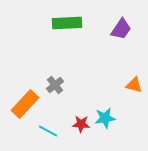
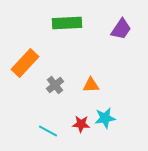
orange triangle: moved 43 px left; rotated 18 degrees counterclockwise
orange rectangle: moved 41 px up
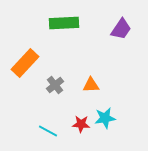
green rectangle: moved 3 px left
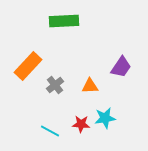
green rectangle: moved 2 px up
purple trapezoid: moved 38 px down
orange rectangle: moved 3 px right, 3 px down
orange triangle: moved 1 px left, 1 px down
cyan line: moved 2 px right
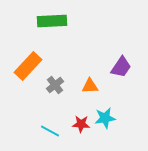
green rectangle: moved 12 px left
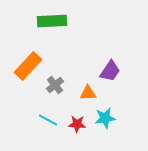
purple trapezoid: moved 11 px left, 4 px down
orange triangle: moved 2 px left, 7 px down
red star: moved 4 px left
cyan line: moved 2 px left, 11 px up
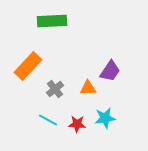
gray cross: moved 4 px down
orange triangle: moved 5 px up
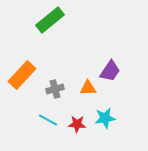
green rectangle: moved 2 px left, 1 px up; rotated 36 degrees counterclockwise
orange rectangle: moved 6 px left, 9 px down
gray cross: rotated 24 degrees clockwise
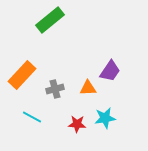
cyan line: moved 16 px left, 3 px up
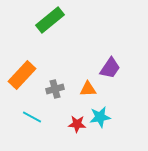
purple trapezoid: moved 3 px up
orange triangle: moved 1 px down
cyan star: moved 5 px left, 1 px up
